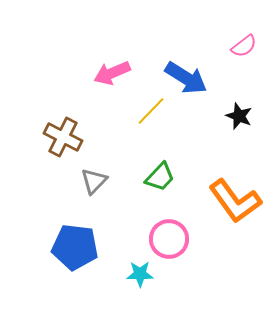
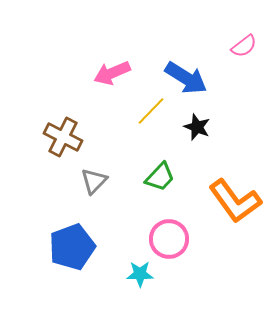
black star: moved 42 px left, 11 px down
blue pentagon: moved 3 px left; rotated 27 degrees counterclockwise
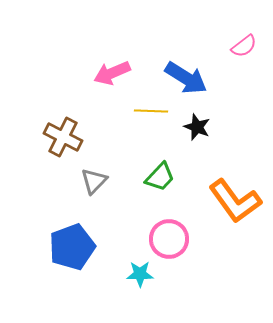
yellow line: rotated 48 degrees clockwise
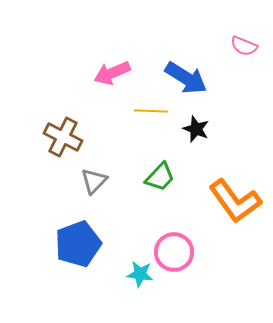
pink semicircle: rotated 60 degrees clockwise
black star: moved 1 px left, 2 px down
pink circle: moved 5 px right, 13 px down
blue pentagon: moved 6 px right, 3 px up
cyan star: rotated 8 degrees clockwise
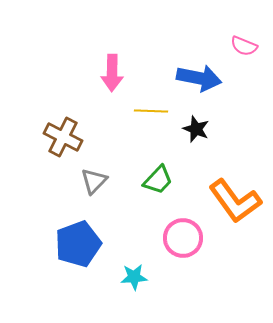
pink arrow: rotated 66 degrees counterclockwise
blue arrow: moved 13 px right; rotated 21 degrees counterclockwise
green trapezoid: moved 2 px left, 3 px down
pink circle: moved 9 px right, 14 px up
cyan star: moved 6 px left, 3 px down; rotated 12 degrees counterclockwise
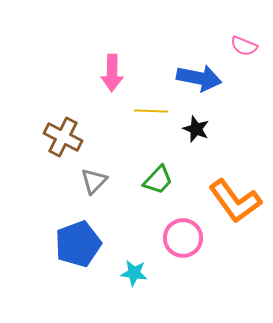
cyan star: moved 4 px up; rotated 12 degrees clockwise
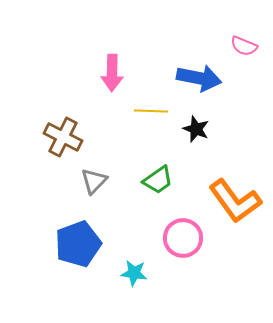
green trapezoid: rotated 12 degrees clockwise
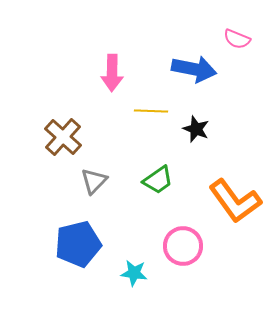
pink semicircle: moved 7 px left, 7 px up
blue arrow: moved 5 px left, 9 px up
brown cross: rotated 15 degrees clockwise
pink circle: moved 8 px down
blue pentagon: rotated 6 degrees clockwise
